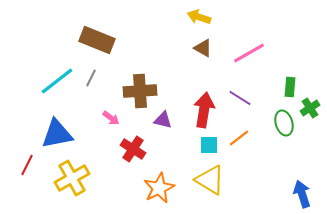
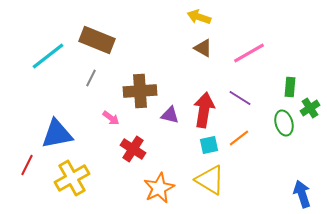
cyan line: moved 9 px left, 25 px up
purple triangle: moved 7 px right, 5 px up
cyan square: rotated 12 degrees counterclockwise
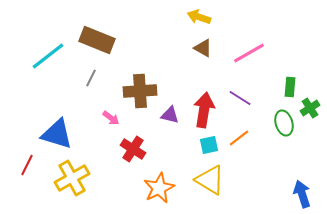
blue triangle: rotated 28 degrees clockwise
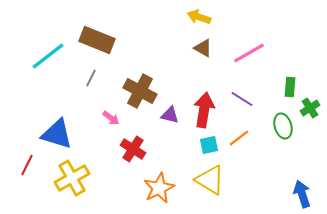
brown cross: rotated 32 degrees clockwise
purple line: moved 2 px right, 1 px down
green ellipse: moved 1 px left, 3 px down
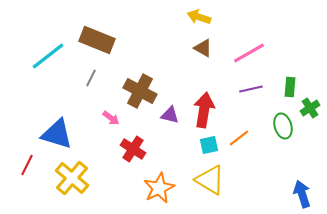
purple line: moved 9 px right, 10 px up; rotated 45 degrees counterclockwise
yellow cross: rotated 20 degrees counterclockwise
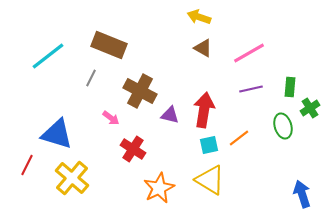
brown rectangle: moved 12 px right, 5 px down
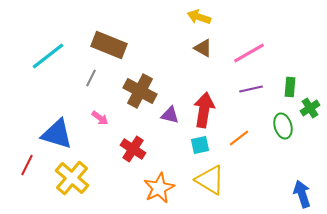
pink arrow: moved 11 px left
cyan square: moved 9 px left
